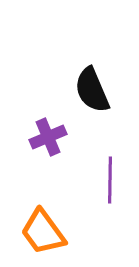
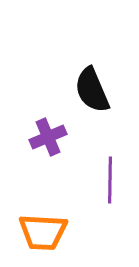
orange trapezoid: rotated 51 degrees counterclockwise
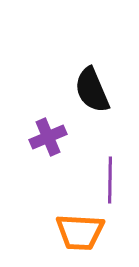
orange trapezoid: moved 37 px right
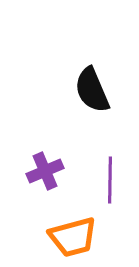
purple cross: moved 3 px left, 34 px down
orange trapezoid: moved 7 px left, 5 px down; rotated 18 degrees counterclockwise
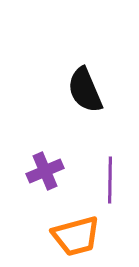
black semicircle: moved 7 px left
orange trapezoid: moved 3 px right, 1 px up
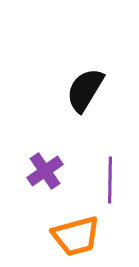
black semicircle: rotated 54 degrees clockwise
purple cross: rotated 12 degrees counterclockwise
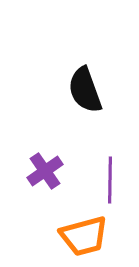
black semicircle: rotated 51 degrees counterclockwise
orange trapezoid: moved 8 px right
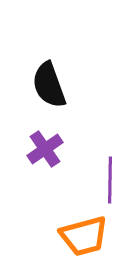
black semicircle: moved 36 px left, 5 px up
purple cross: moved 22 px up
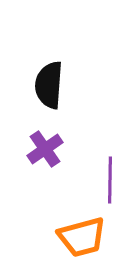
black semicircle: rotated 24 degrees clockwise
orange trapezoid: moved 2 px left, 1 px down
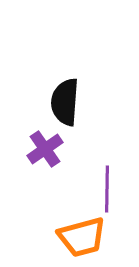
black semicircle: moved 16 px right, 17 px down
purple line: moved 3 px left, 9 px down
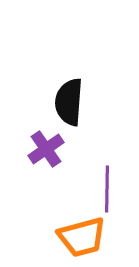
black semicircle: moved 4 px right
purple cross: moved 1 px right
